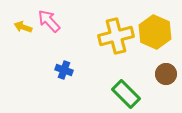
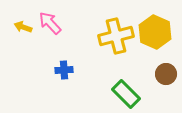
pink arrow: moved 1 px right, 2 px down
blue cross: rotated 24 degrees counterclockwise
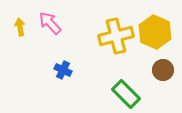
yellow arrow: moved 3 px left; rotated 60 degrees clockwise
blue cross: moved 1 px left; rotated 30 degrees clockwise
brown circle: moved 3 px left, 4 px up
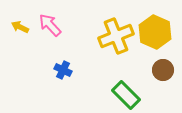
pink arrow: moved 2 px down
yellow arrow: rotated 54 degrees counterclockwise
yellow cross: rotated 8 degrees counterclockwise
green rectangle: moved 1 px down
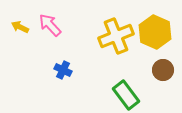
green rectangle: rotated 8 degrees clockwise
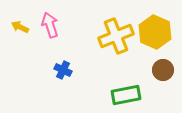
pink arrow: rotated 25 degrees clockwise
green rectangle: rotated 64 degrees counterclockwise
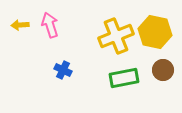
yellow arrow: moved 2 px up; rotated 30 degrees counterclockwise
yellow hexagon: rotated 12 degrees counterclockwise
green rectangle: moved 2 px left, 17 px up
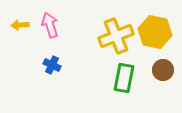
blue cross: moved 11 px left, 5 px up
green rectangle: rotated 68 degrees counterclockwise
